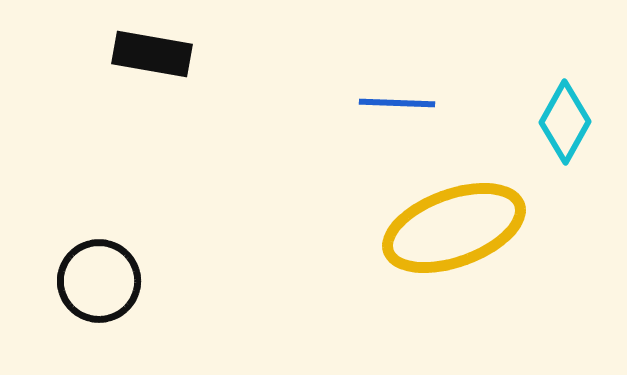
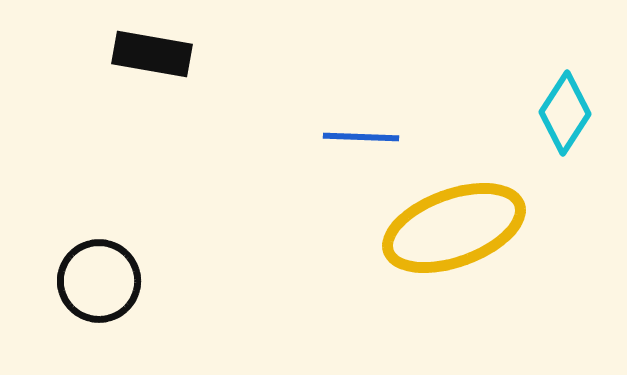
blue line: moved 36 px left, 34 px down
cyan diamond: moved 9 px up; rotated 4 degrees clockwise
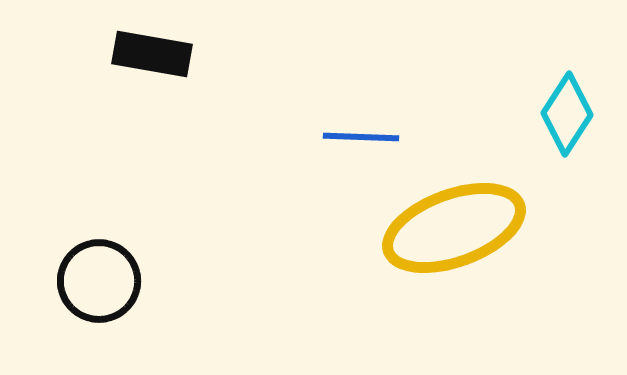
cyan diamond: moved 2 px right, 1 px down
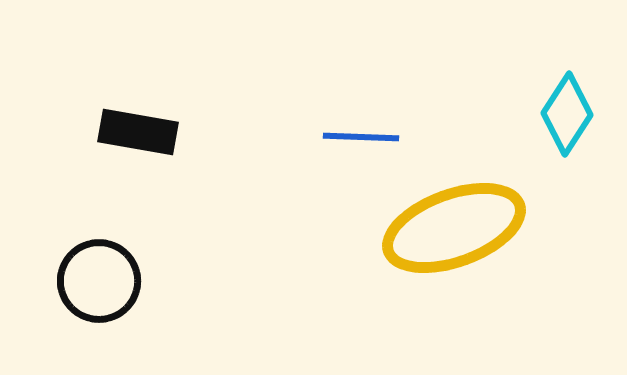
black rectangle: moved 14 px left, 78 px down
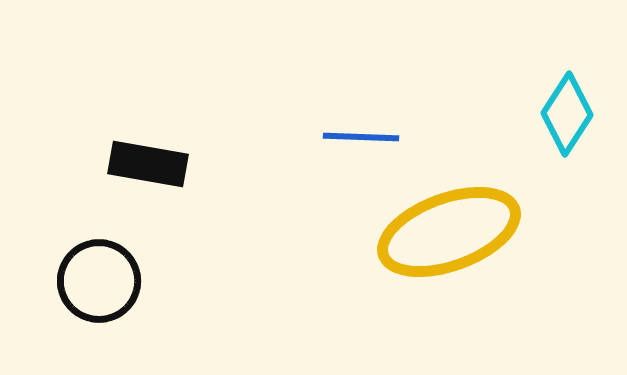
black rectangle: moved 10 px right, 32 px down
yellow ellipse: moved 5 px left, 4 px down
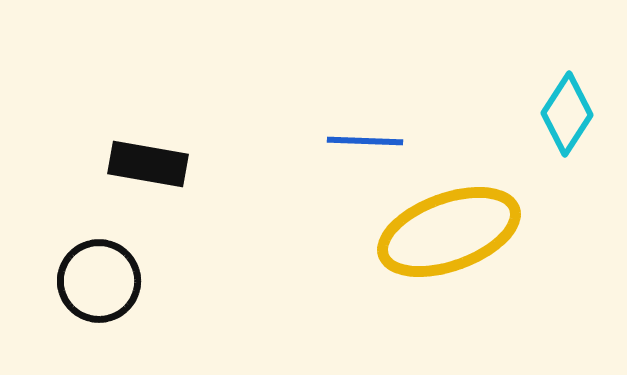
blue line: moved 4 px right, 4 px down
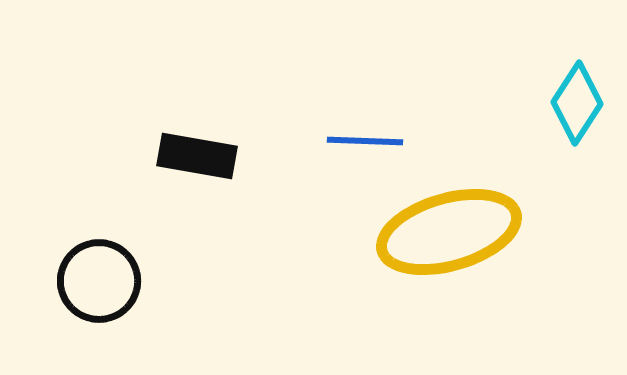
cyan diamond: moved 10 px right, 11 px up
black rectangle: moved 49 px right, 8 px up
yellow ellipse: rotated 4 degrees clockwise
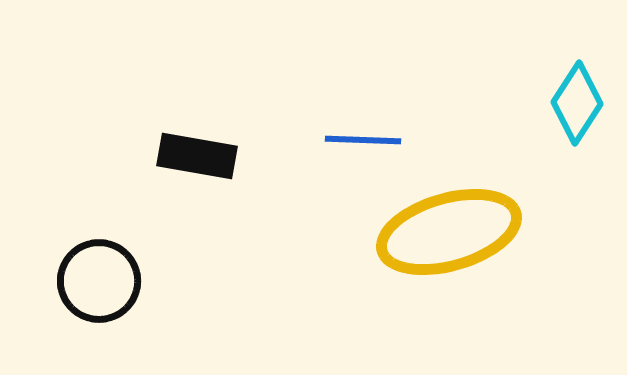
blue line: moved 2 px left, 1 px up
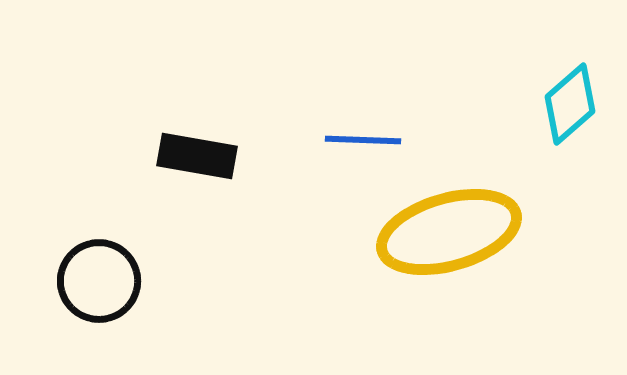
cyan diamond: moved 7 px left, 1 px down; rotated 16 degrees clockwise
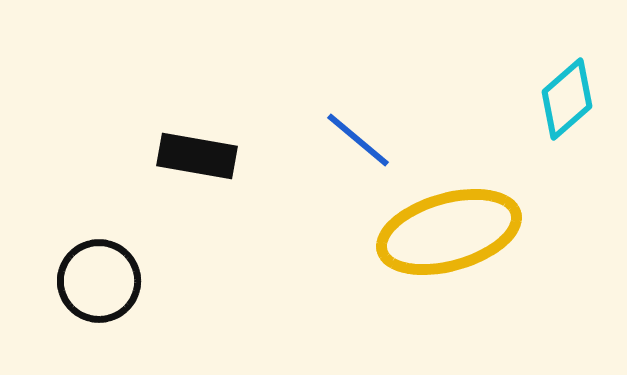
cyan diamond: moved 3 px left, 5 px up
blue line: moved 5 px left; rotated 38 degrees clockwise
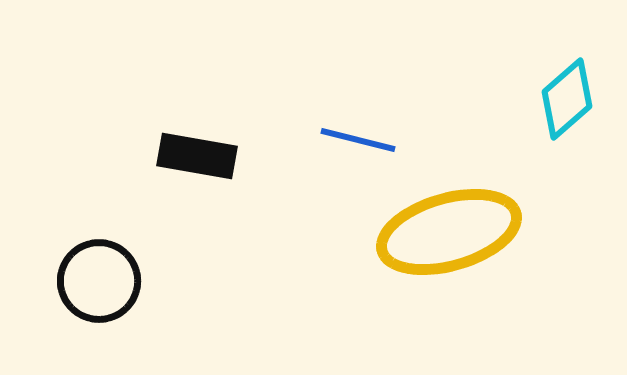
blue line: rotated 26 degrees counterclockwise
